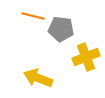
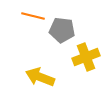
gray pentagon: moved 1 px right, 1 px down
yellow arrow: moved 2 px right, 1 px up
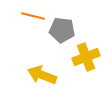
yellow arrow: moved 2 px right, 2 px up
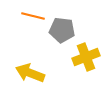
yellow arrow: moved 12 px left, 2 px up
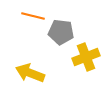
gray pentagon: moved 1 px left, 2 px down
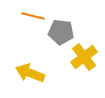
yellow cross: moved 2 px left; rotated 16 degrees counterclockwise
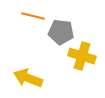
yellow cross: moved 2 px left, 1 px up; rotated 36 degrees counterclockwise
yellow arrow: moved 2 px left, 5 px down
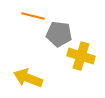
gray pentagon: moved 2 px left, 2 px down
yellow cross: moved 1 px left
